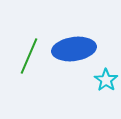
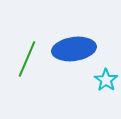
green line: moved 2 px left, 3 px down
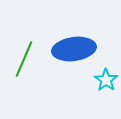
green line: moved 3 px left
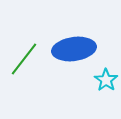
green line: rotated 15 degrees clockwise
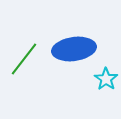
cyan star: moved 1 px up
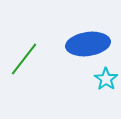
blue ellipse: moved 14 px right, 5 px up
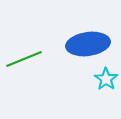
green line: rotated 30 degrees clockwise
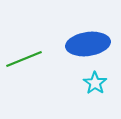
cyan star: moved 11 px left, 4 px down
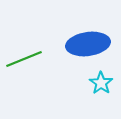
cyan star: moved 6 px right
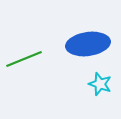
cyan star: moved 1 px left, 1 px down; rotated 15 degrees counterclockwise
